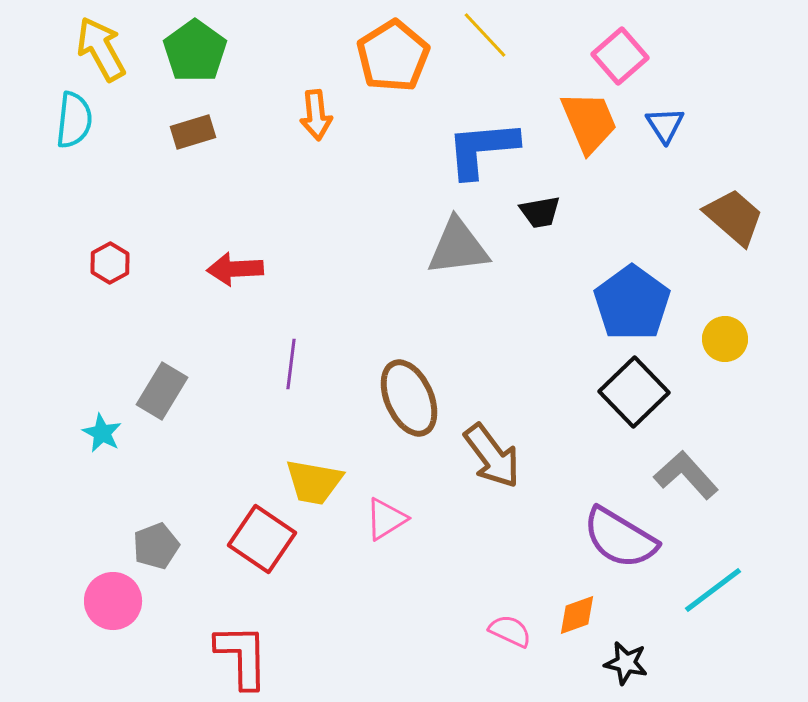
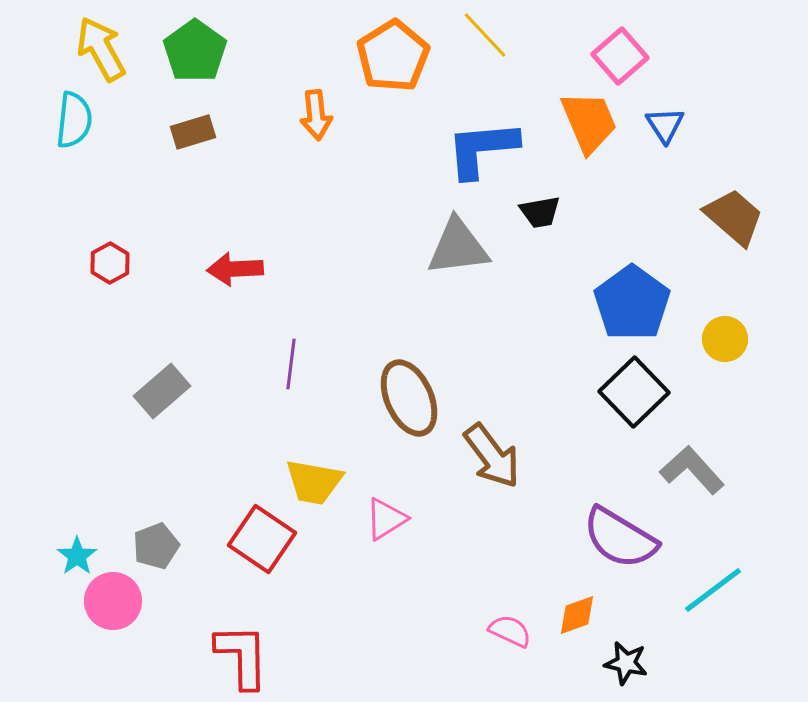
gray rectangle: rotated 18 degrees clockwise
cyan star: moved 25 px left, 123 px down; rotated 9 degrees clockwise
gray L-shape: moved 6 px right, 5 px up
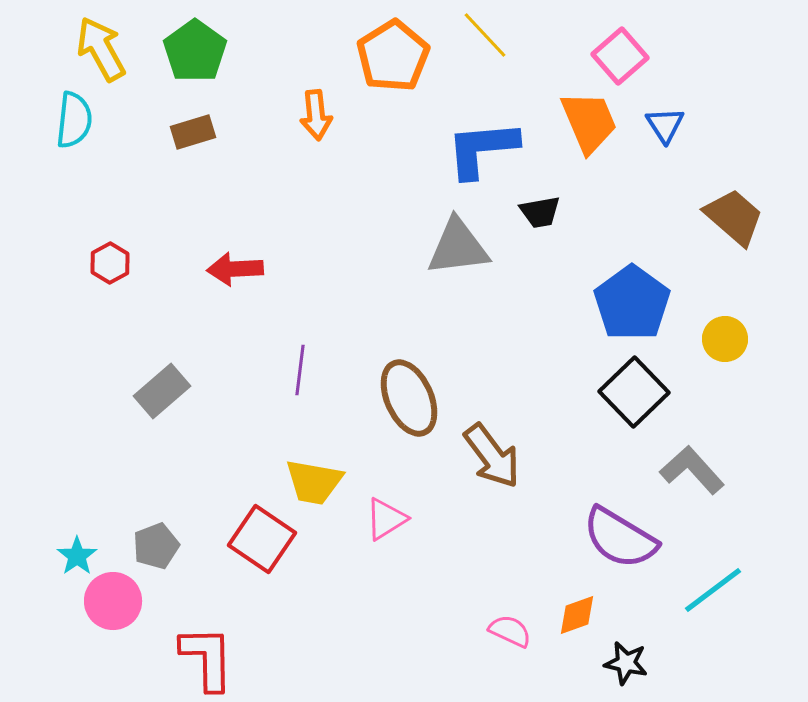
purple line: moved 9 px right, 6 px down
red L-shape: moved 35 px left, 2 px down
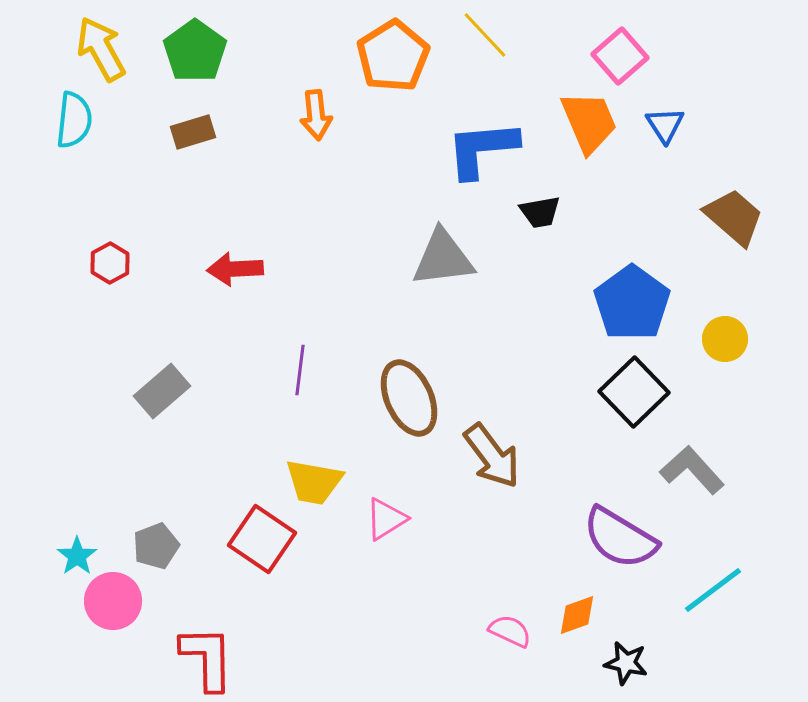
gray triangle: moved 15 px left, 11 px down
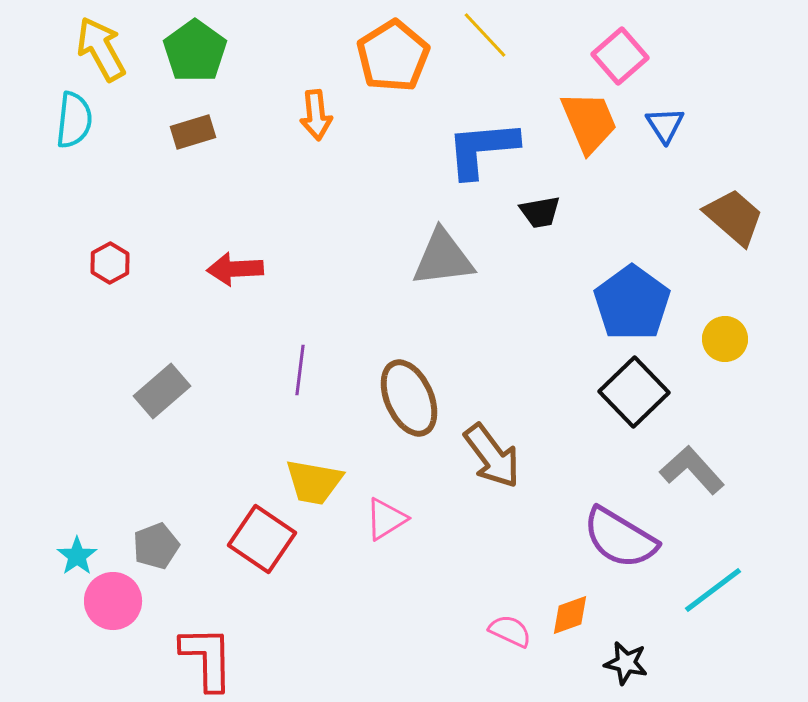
orange diamond: moved 7 px left
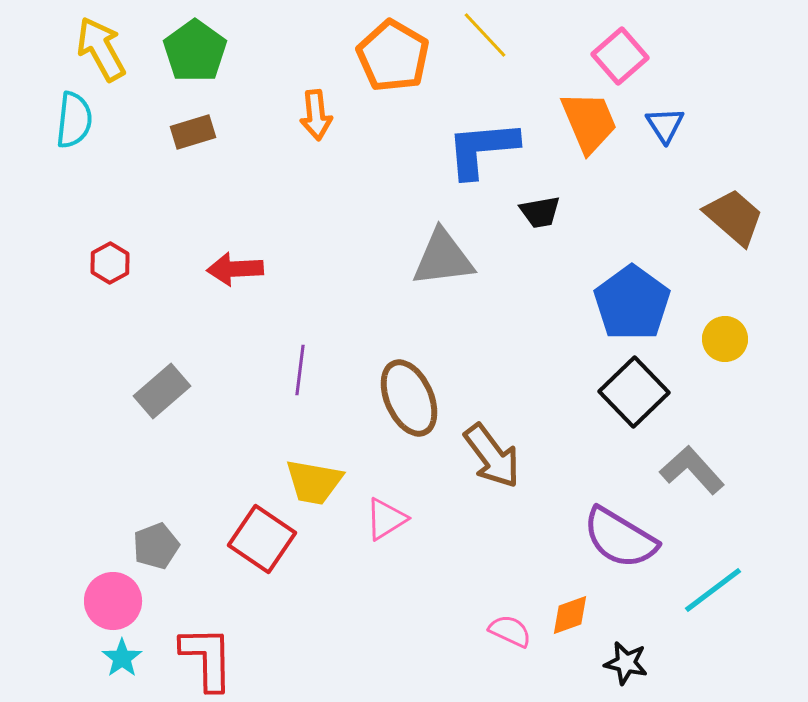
orange pentagon: rotated 10 degrees counterclockwise
cyan star: moved 45 px right, 102 px down
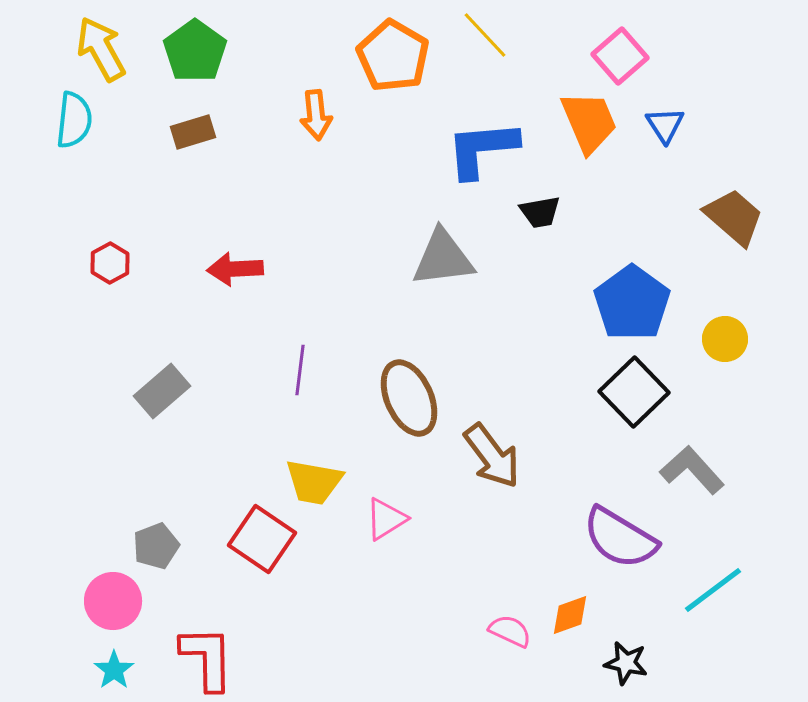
cyan star: moved 8 px left, 12 px down
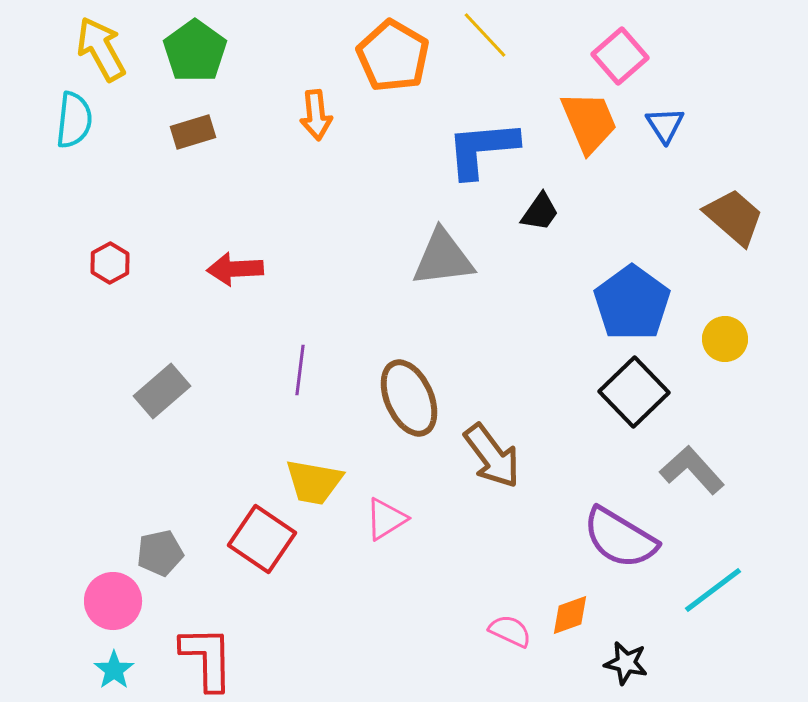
black trapezoid: rotated 45 degrees counterclockwise
gray pentagon: moved 4 px right, 7 px down; rotated 9 degrees clockwise
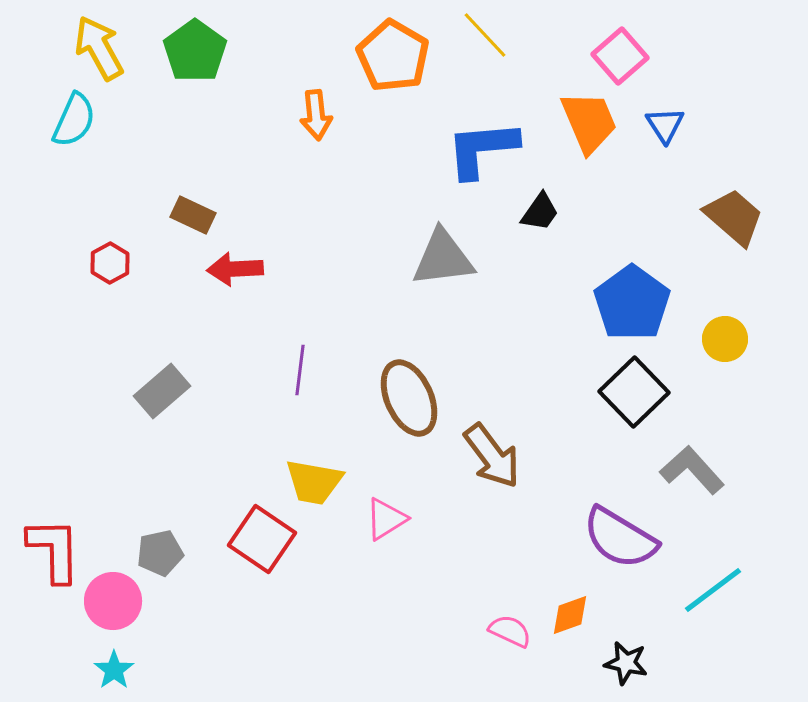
yellow arrow: moved 2 px left, 1 px up
cyan semicircle: rotated 18 degrees clockwise
brown rectangle: moved 83 px down; rotated 42 degrees clockwise
red L-shape: moved 153 px left, 108 px up
